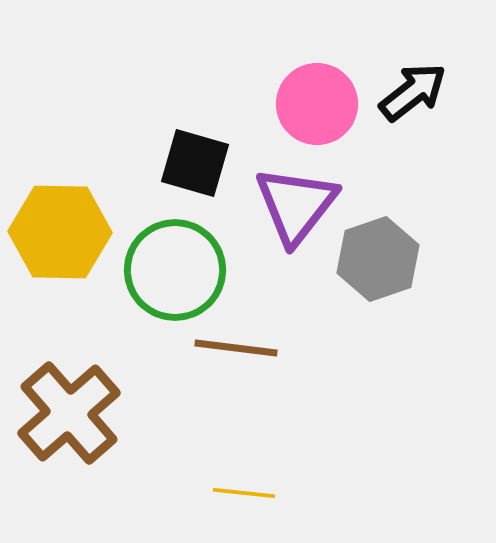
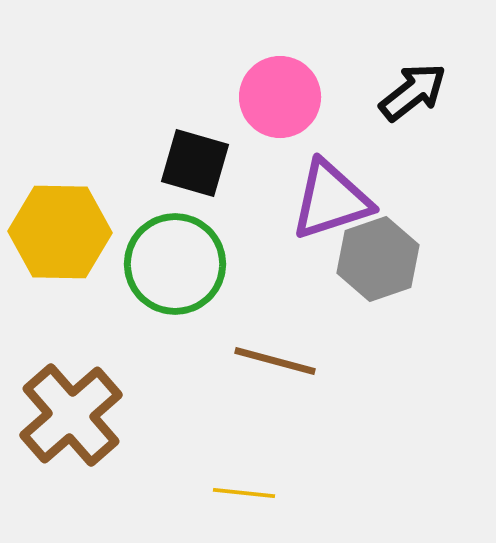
pink circle: moved 37 px left, 7 px up
purple triangle: moved 35 px right, 5 px up; rotated 34 degrees clockwise
green circle: moved 6 px up
brown line: moved 39 px right, 13 px down; rotated 8 degrees clockwise
brown cross: moved 2 px right, 2 px down
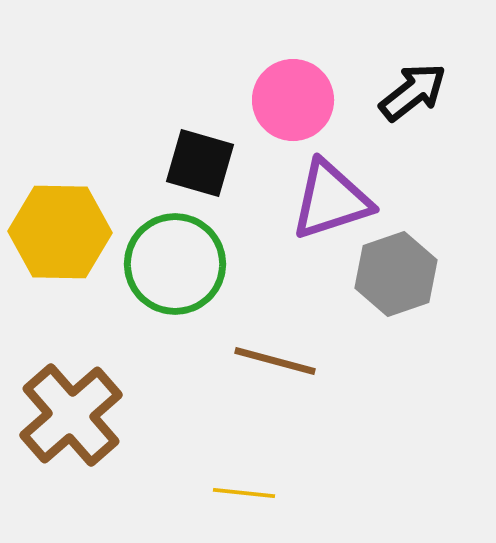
pink circle: moved 13 px right, 3 px down
black square: moved 5 px right
gray hexagon: moved 18 px right, 15 px down
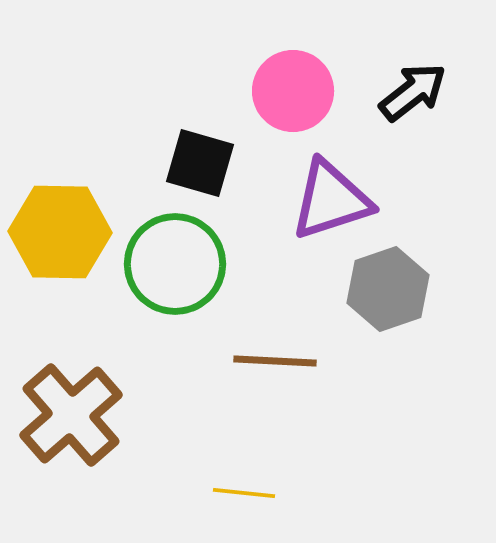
pink circle: moved 9 px up
gray hexagon: moved 8 px left, 15 px down
brown line: rotated 12 degrees counterclockwise
